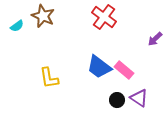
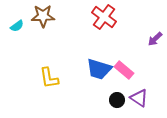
brown star: rotated 25 degrees counterclockwise
blue trapezoid: moved 2 px down; rotated 20 degrees counterclockwise
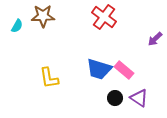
cyan semicircle: rotated 24 degrees counterclockwise
black circle: moved 2 px left, 2 px up
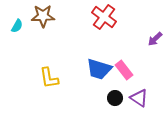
pink rectangle: rotated 12 degrees clockwise
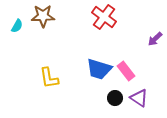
pink rectangle: moved 2 px right, 1 px down
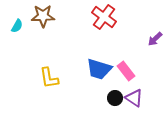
purple triangle: moved 5 px left
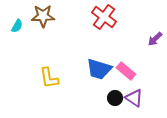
pink rectangle: rotated 12 degrees counterclockwise
